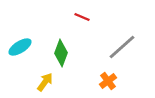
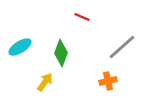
orange cross: rotated 24 degrees clockwise
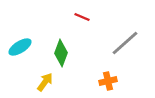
gray line: moved 3 px right, 4 px up
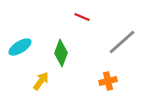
gray line: moved 3 px left, 1 px up
yellow arrow: moved 4 px left, 1 px up
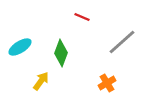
orange cross: moved 1 px left, 2 px down; rotated 18 degrees counterclockwise
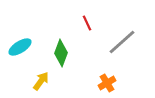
red line: moved 5 px right, 6 px down; rotated 42 degrees clockwise
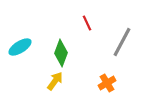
gray line: rotated 20 degrees counterclockwise
yellow arrow: moved 14 px right
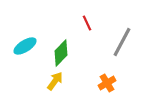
cyan ellipse: moved 5 px right, 1 px up
green diamond: rotated 24 degrees clockwise
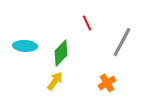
cyan ellipse: rotated 35 degrees clockwise
